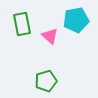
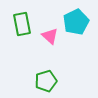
cyan pentagon: moved 2 px down; rotated 15 degrees counterclockwise
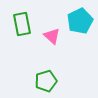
cyan pentagon: moved 4 px right, 1 px up
pink triangle: moved 2 px right
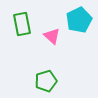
cyan pentagon: moved 1 px left, 1 px up
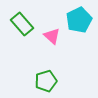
green rectangle: rotated 30 degrees counterclockwise
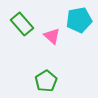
cyan pentagon: rotated 15 degrees clockwise
green pentagon: rotated 15 degrees counterclockwise
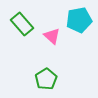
green pentagon: moved 2 px up
